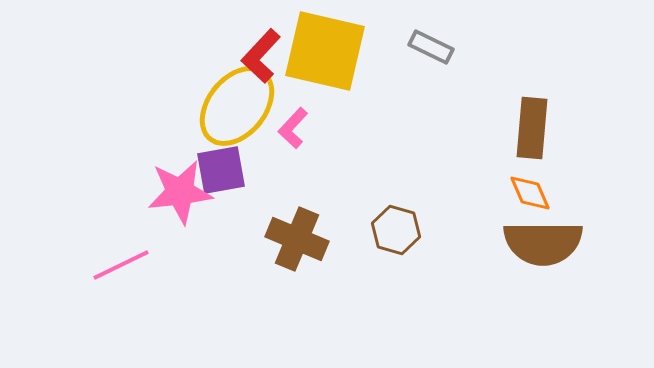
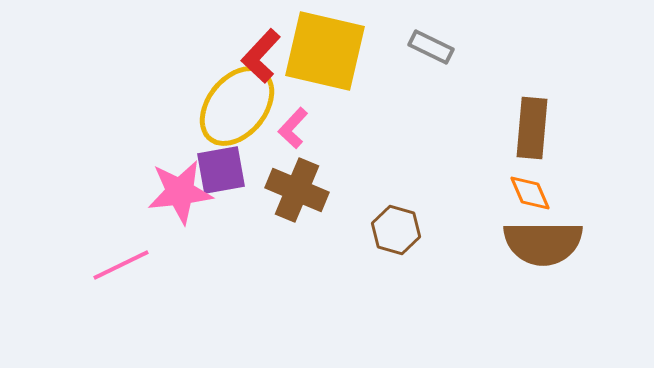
brown cross: moved 49 px up
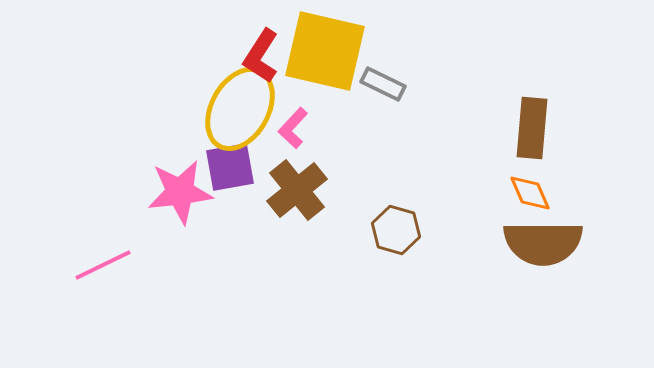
gray rectangle: moved 48 px left, 37 px down
red L-shape: rotated 10 degrees counterclockwise
yellow ellipse: moved 3 px right, 3 px down; rotated 10 degrees counterclockwise
purple square: moved 9 px right, 3 px up
brown cross: rotated 28 degrees clockwise
pink line: moved 18 px left
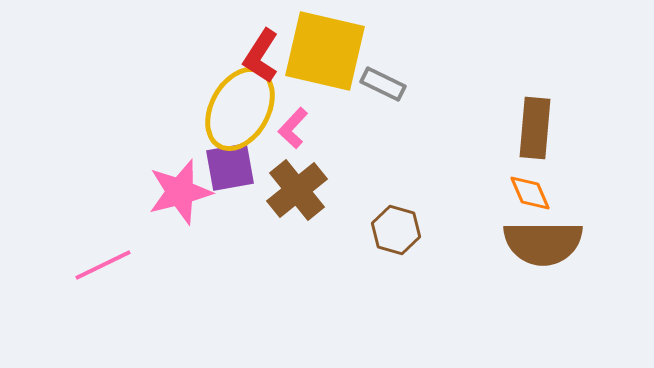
brown rectangle: moved 3 px right
pink star: rotated 8 degrees counterclockwise
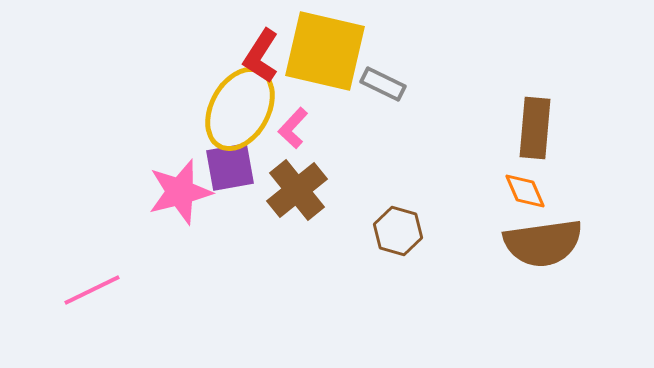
orange diamond: moved 5 px left, 2 px up
brown hexagon: moved 2 px right, 1 px down
brown semicircle: rotated 8 degrees counterclockwise
pink line: moved 11 px left, 25 px down
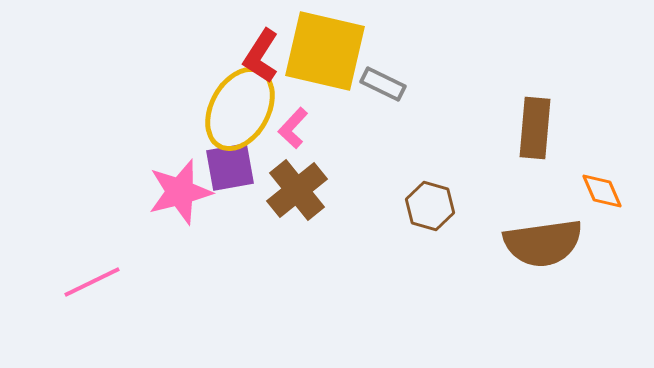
orange diamond: moved 77 px right
brown hexagon: moved 32 px right, 25 px up
pink line: moved 8 px up
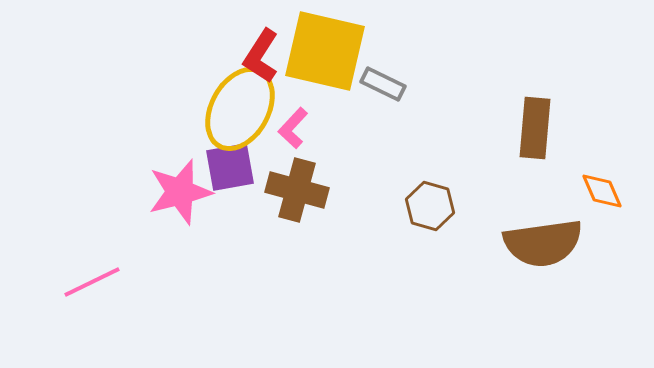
brown cross: rotated 36 degrees counterclockwise
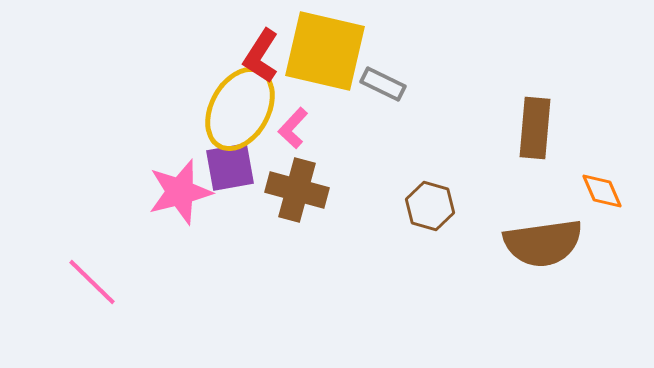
pink line: rotated 70 degrees clockwise
